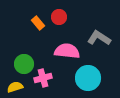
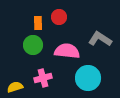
orange rectangle: rotated 40 degrees clockwise
gray L-shape: moved 1 px right, 1 px down
green circle: moved 9 px right, 19 px up
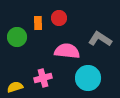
red circle: moved 1 px down
green circle: moved 16 px left, 8 px up
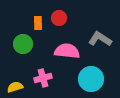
green circle: moved 6 px right, 7 px down
cyan circle: moved 3 px right, 1 px down
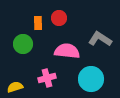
pink cross: moved 4 px right
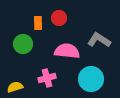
gray L-shape: moved 1 px left, 1 px down
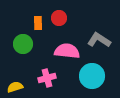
cyan circle: moved 1 px right, 3 px up
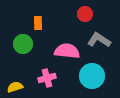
red circle: moved 26 px right, 4 px up
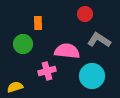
pink cross: moved 7 px up
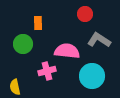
yellow semicircle: rotated 84 degrees counterclockwise
